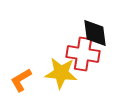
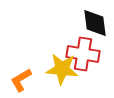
black diamond: moved 10 px up
yellow star: moved 1 px right, 4 px up
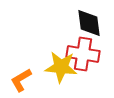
black diamond: moved 6 px left
yellow star: moved 1 px left, 2 px up
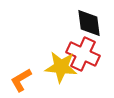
red cross: rotated 16 degrees clockwise
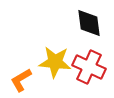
red cross: moved 6 px right, 13 px down
yellow star: moved 6 px left, 5 px up
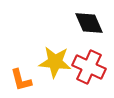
black diamond: rotated 16 degrees counterclockwise
orange L-shape: rotated 75 degrees counterclockwise
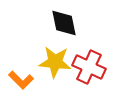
black diamond: moved 25 px left; rotated 12 degrees clockwise
orange L-shape: rotated 30 degrees counterclockwise
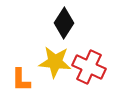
black diamond: rotated 44 degrees clockwise
orange L-shape: rotated 45 degrees clockwise
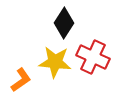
red cross: moved 4 px right, 10 px up
orange L-shape: rotated 125 degrees counterclockwise
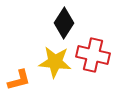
red cross: moved 2 px up; rotated 12 degrees counterclockwise
orange L-shape: moved 2 px left; rotated 20 degrees clockwise
